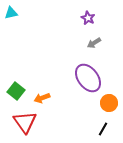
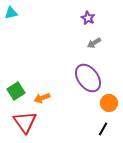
green square: rotated 18 degrees clockwise
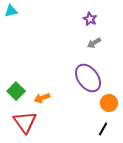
cyan triangle: moved 2 px up
purple star: moved 2 px right, 1 px down
green square: rotated 12 degrees counterclockwise
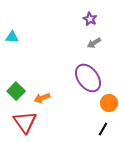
cyan triangle: moved 1 px right, 26 px down; rotated 16 degrees clockwise
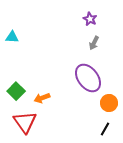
gray arrow: rotated 32 degrees counterclockwise
black line: moved 2 px right
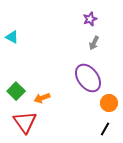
purple star: rotated 24 degrees clockwise
cyan triangle: rotated 24 degrees clockwise
